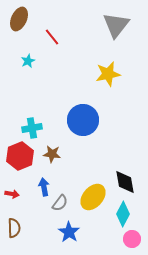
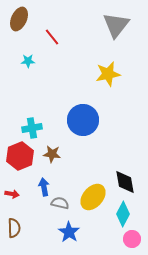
cyan star: rotated 24 degrees clockwise
gray semicircle: rotated 114 degrees counterclockwise
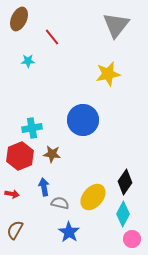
black diamond: rotated 45 degrees clockwise
brown semicircle: moved 1 px right, 2 px down; rotated 150 degrees counterclockwise
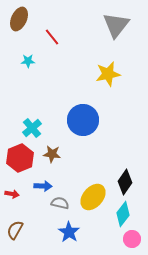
cyan cross: rotated 30 degrees counterclockwise
red hexagon: moved 2 px down
blue arrow: moved 1 px left, 1 px up; rotated 102 degrees clockwise
cyan diamond: rotated 10 degrees clockwise
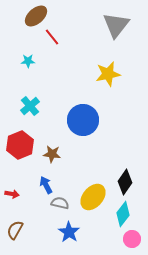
brown ellipse: moved 17 px right, 3 px up; rotated 25 degrees clockwise
cyan cross: moved 2 px left, 22 px up
red hexagon: moved 13 px up
blue arrow: moved 3 px right, 1 px up; rotated 120 degrees counterclockwise
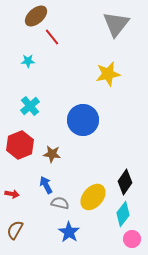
gray triangle: moved 1 px up
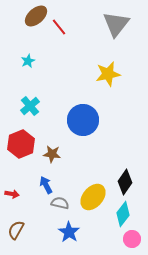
red line: moved 7 px right, 10 px up
cyan star: rotated 24 degrees counterclockwise
red hexagon: moved 1 px right, 1 px up
brown semicircle: moved 1 px right
